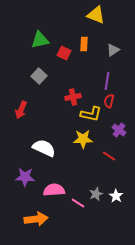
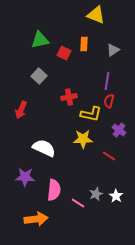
red cross: moved 4 px left
pink semicircle: rotated 100 degrees clockwise
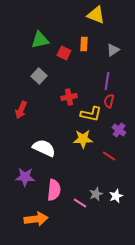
white star: rotated 16 degrees clockwise
pink line: moved 2 px right
